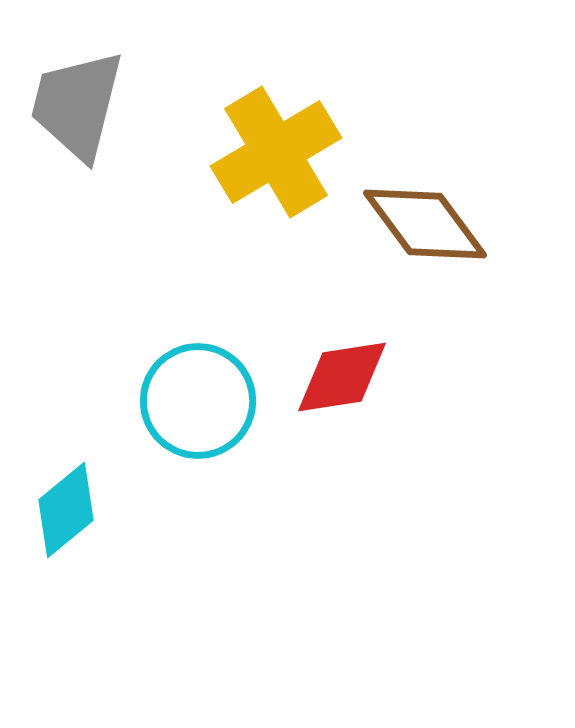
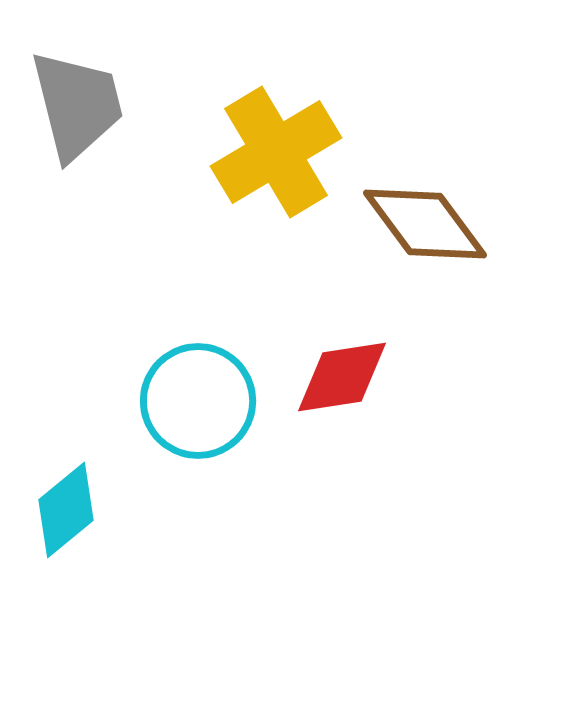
gray trapezoid: rotated 152 degrees clockwise
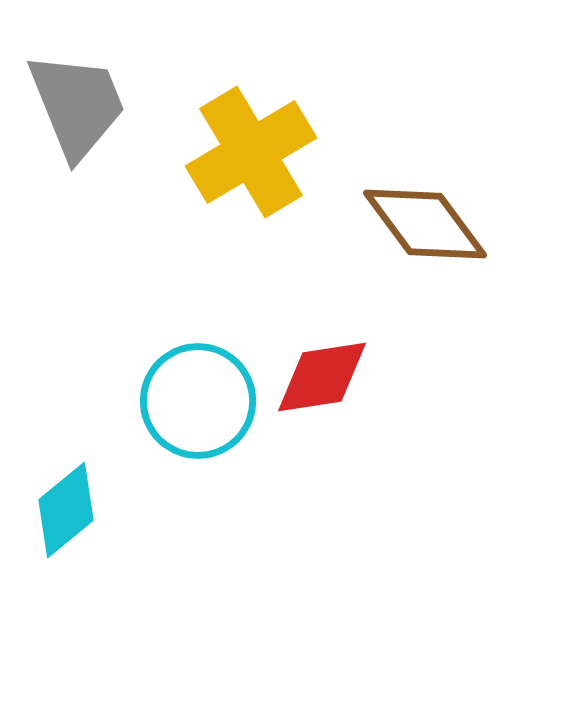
gray trapezoid: rotated 8 degrees counterclockwise
yellow cross: moved 25 px left
red diamond: moved 20 px left
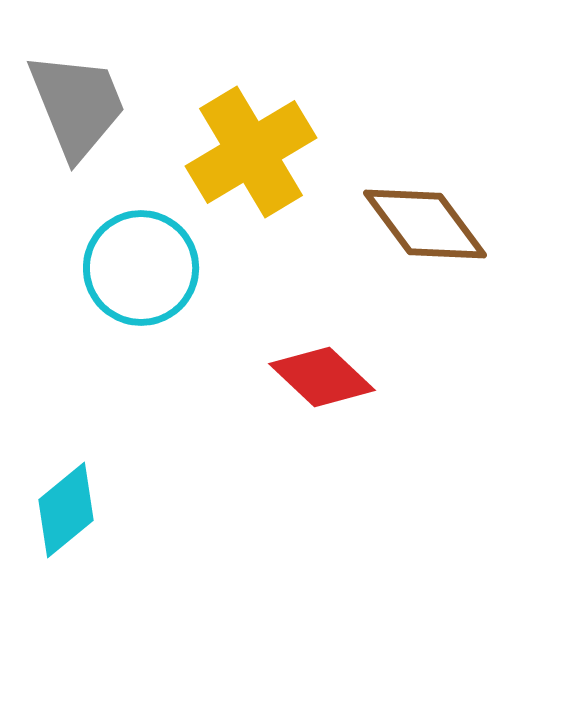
red diamond: rotated 52 degrees clockwise
cyan circle: moved 57 px left, 133 px up
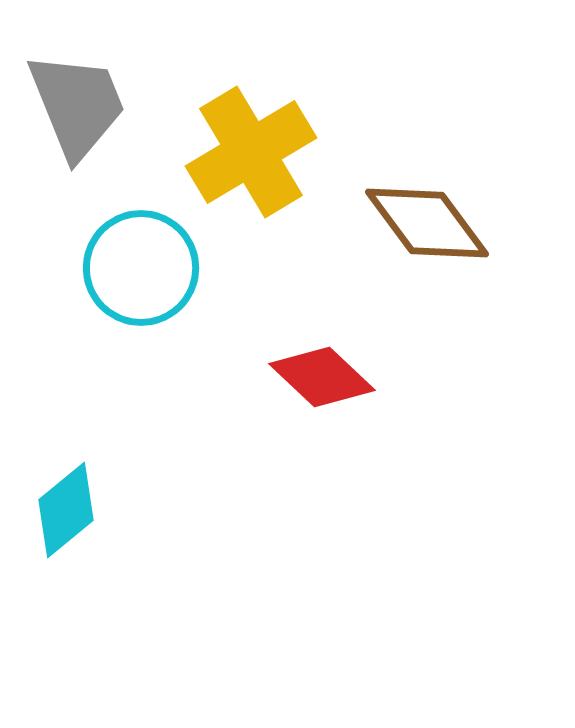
brown diamond: moved 2 px right, 1 px up
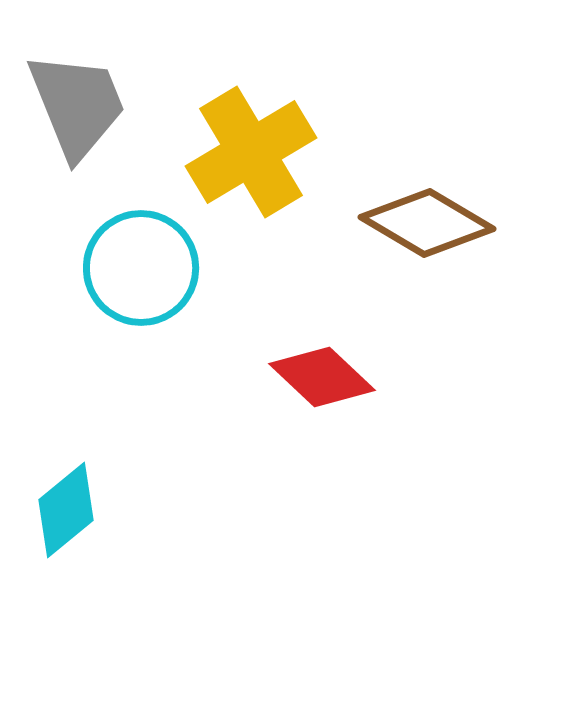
brown diamond: rotated 23 degrees counterclockwise
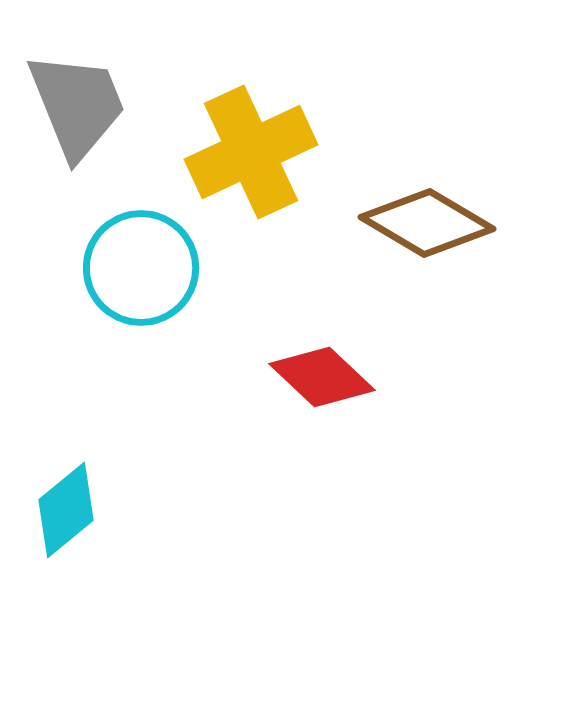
yellow cross: rotated 6 degrees clockwise
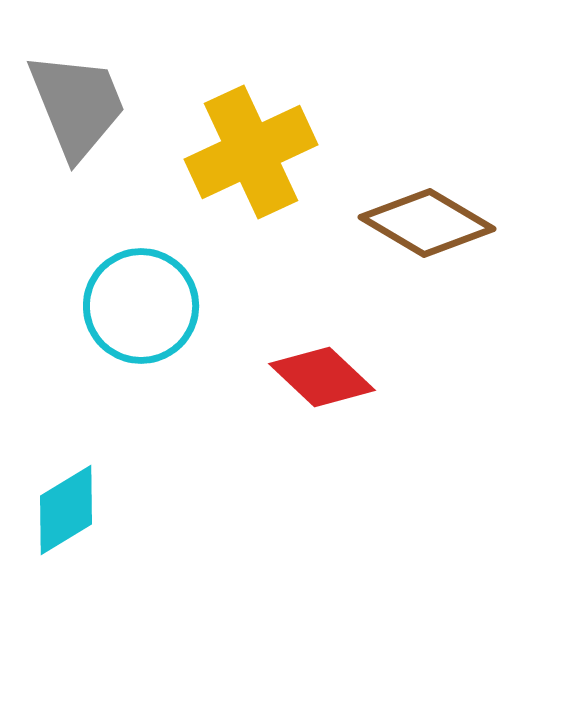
cyan circle: moved 38 px down
cyan diamond: rotated 8 degrees clockwise
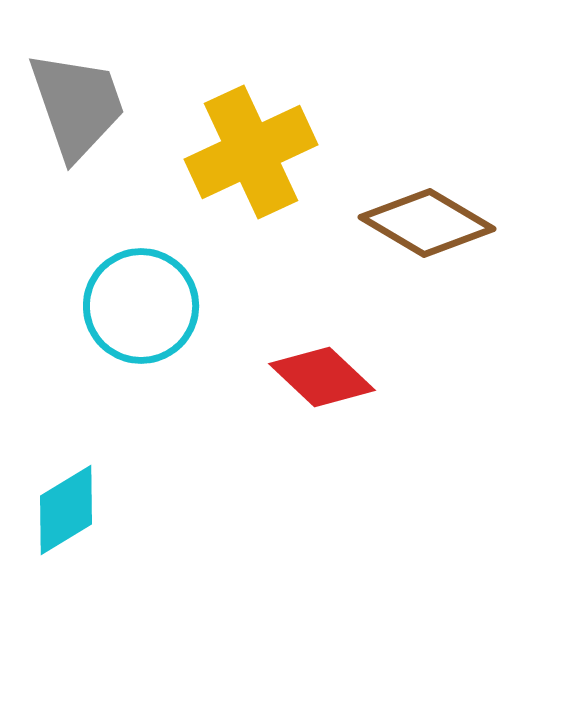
gray trapezoid: rotated 3 degrees clockwise
